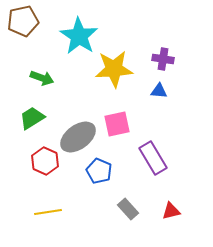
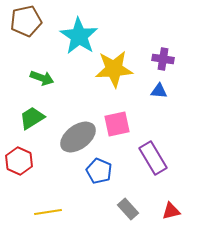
brown pentagon: moved 3 px right
red hexagon: moved 26 px left
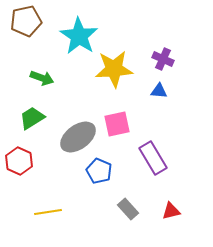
purple cross: rotated 15 degrees clockwise
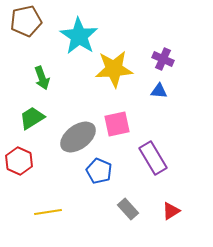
green arrow: rotated 50 degrees clockwise
red triangle: rotated 18 degrees counterclockwise
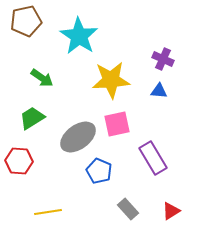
yellow star: moved 3 px left, 11 px down
green arrow: rotated 35 degrees counterclockwise
red hexagon: rotated 20 degrees counterclockwise
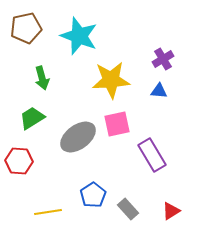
brown pentagon: moved 7 px down
cyan star: rotated 12 degrees counterclockwise
purple cross: rotated 35 degrees clockwise
green arrow: rotated 40 degrees clockwise
purple rectangle: moved 1 px left, 3 px up
blue pentagon: moved 6 px left, 24 px down; rotated 15 degrees clockwise
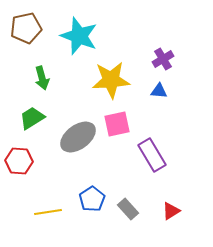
blue pentagon: moved 1 px left, 4 px down
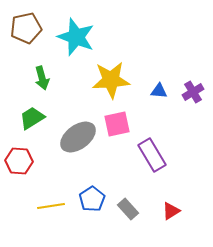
cyan star: moved 3 px left, 1 px down
purple cross: moved 30 px right, 33 px down
yellow line: moved 3 px right, 6 px up
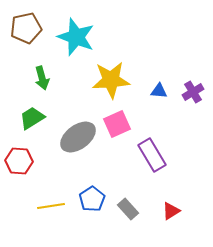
pink square: rotated 12 degrees counterclockwise
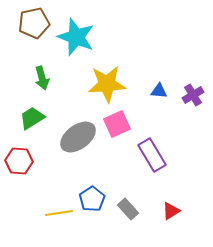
brown pentagon: moved 8 px right, 5 px up
yellow star: moved 4 px left, 4 px down
purple cross: moved 3 px down
yellow line: moved 8 px right, 7 px down
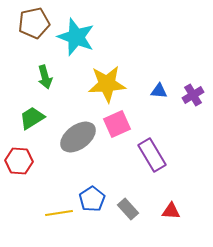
green arrow: moved 3 px right, 1 px up
red triangle: rotated 36 degrees clockwise
